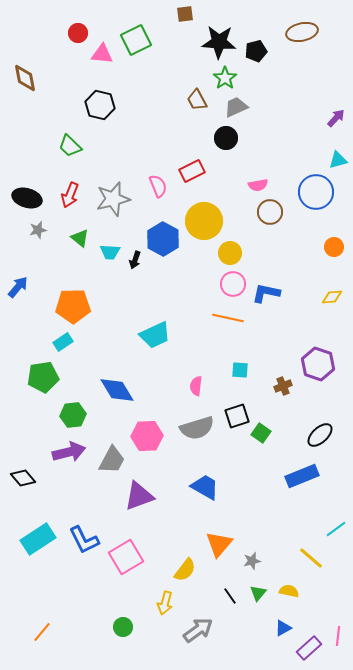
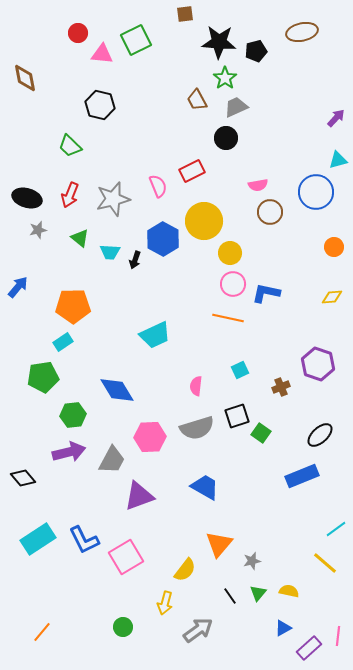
cyan square at (240, 370): rotated 30 degrees counterclockwise
brown cross at (283, 386): moved 2 px left, 1 px down
pink hexagon at (147, 436): moved 3 px right, 1 px down
yellow line at (311, 558): moved 14 px right, 5 px down
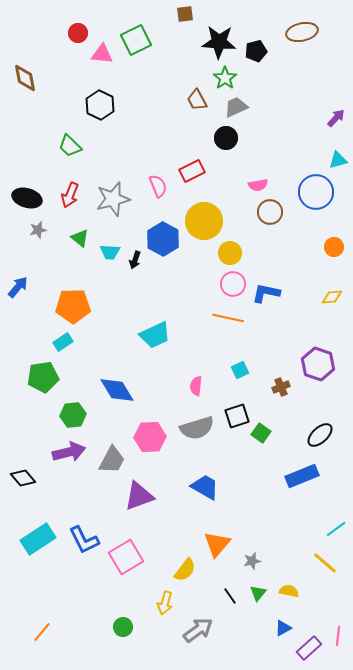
black hexagon at (100, 105): rotated 12 degrees clockwise
orange triangle at (219, 544): moved 2 px left
